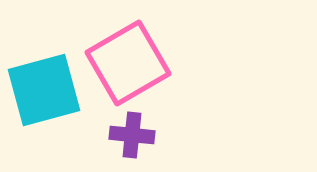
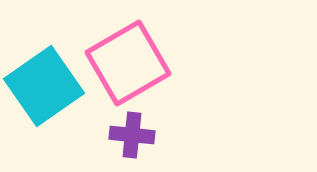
cyan square: moved 4 px up; rotated 20 degrees counterclockwise
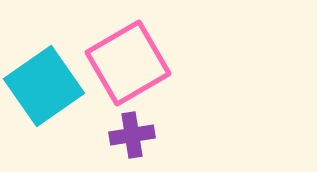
purple cross: rotated 15 degrees counterclockwise
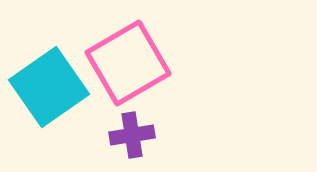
cyan square: moved 5 px right, 1 px down
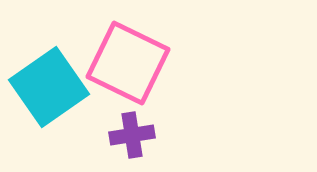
pink square: rotated 34 degrees counterclockwise
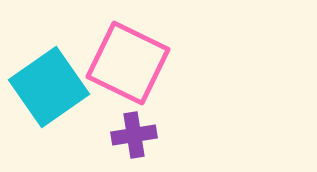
purple cross: moved 2 px right
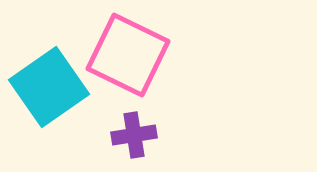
pink square: moved 8 px up
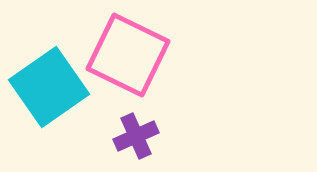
purple cross: moved 2 px right, 1 px down; rotated 15 degrees counterclockwise
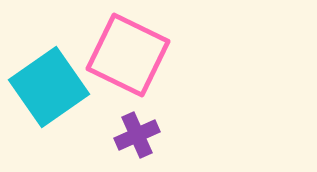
purple cross: moved 1 px right, 1 px up
